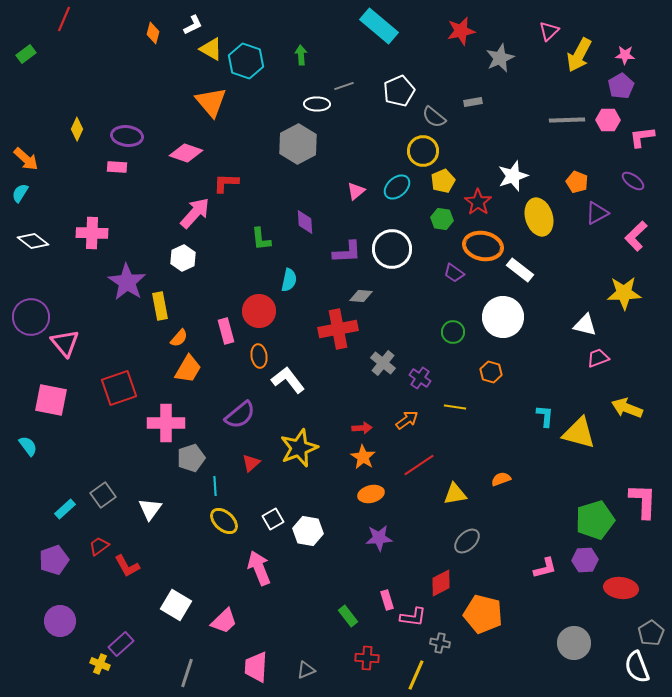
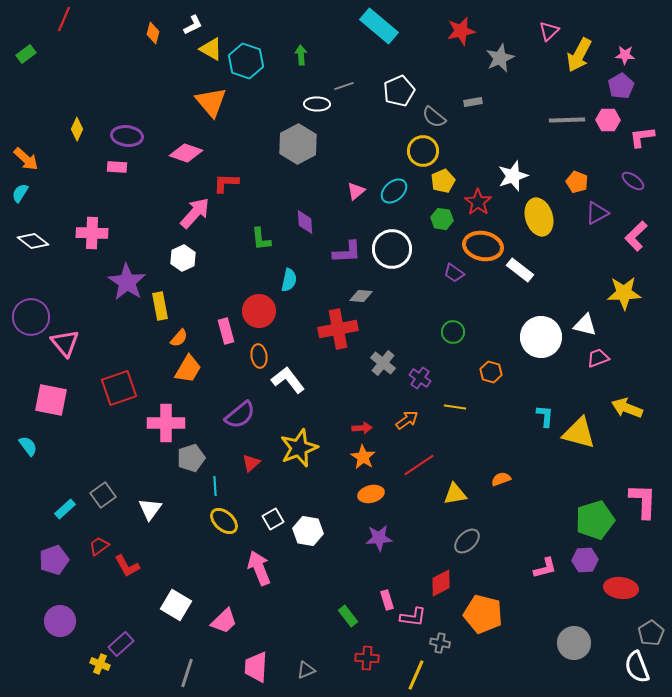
cyan ellipse at (397, 187): moved 3 px left, 4 px down
white circle at (503, 317): moved 38 px right, 20 px down
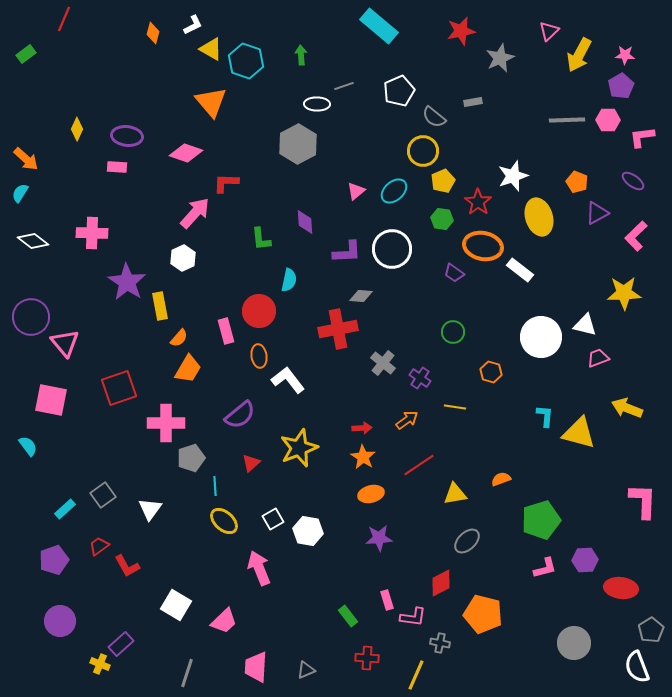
green pentagon at (595, 520): moved 54 px left
gray pentagon at (651, 633): moved 3 px up
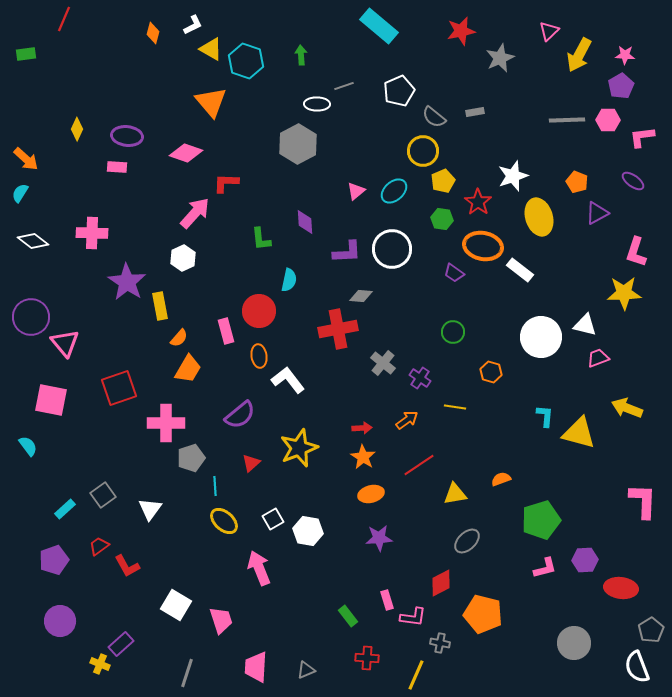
green rectangle at (26, 54): rotated 30 degrees clockwise
gray rectangle at (473, 102): moved 2 px right, 10 px down
pink L-shape at (636, 236): moved 16 px down; rotated 28 degrees counterclockwise
pink trapezoid at (224, 621): moved 3 px left, 1 px up; rotated 64 degrees counterclockwise
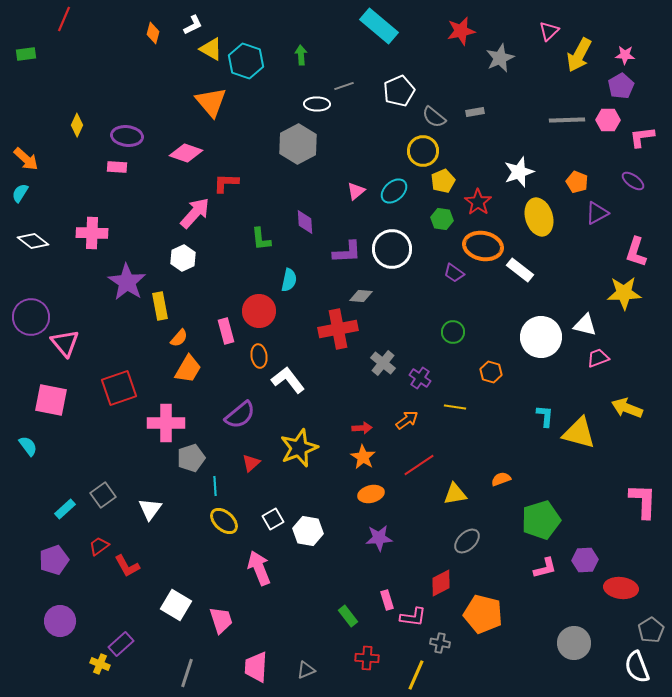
yellow diamond at (77, 129): moved 4 px up
white star at (513, 176): moved 6 px right, 4 px up
